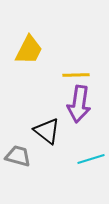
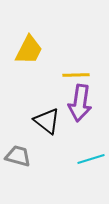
purple arrow: moved 1 px right, 1 px up
black triangle: moved 10 px up
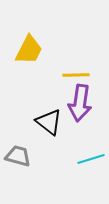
black triangle: moved 2 px right, 1 px down
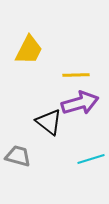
purple arrow: rotated 114 degrees counterclockwise
